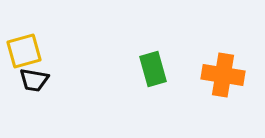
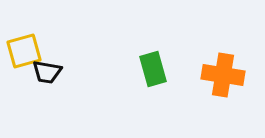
black trapezoid: moved 13 px right, 8 px up
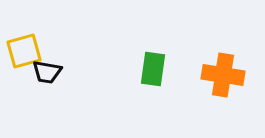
green rectangle: rotated 24 degrees clockwise
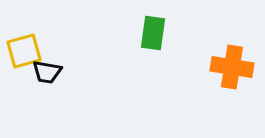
green rectangle: moved 36 px up
orange cross: moved 9 px right, 8 px up
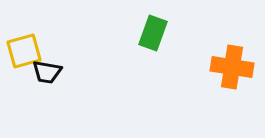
green rectangle: rotated 12 degrees clockwise
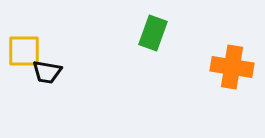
yellow square: rotated 15 degrees clockwise
